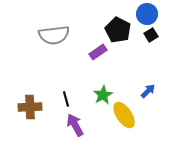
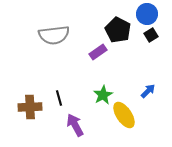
black line: moved 7 px left, 1 px up
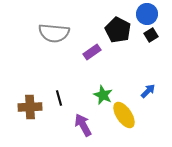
gray semicircle: moved 2 px up; rotated 12 degrees clockwise
purple rectangle: moved 6 px left
green star: rotated 18 degrees counterclockwise
purple arrow: moved 8 px right
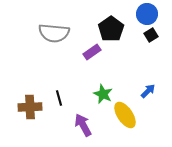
black pentagon: moved 7 px left, 1 px up; rotated 10 degrees clockwise
green star: moved 1 px up
yellow ellipse: moved 1 px right
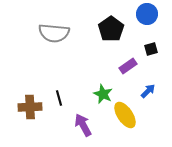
black square: moved 14 px down; rotated 16 degrees clockwise
purple rectangle: moved 36 px right, 14 px down
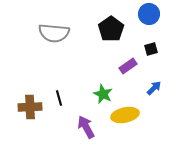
blue circle: moved 2 px right
blue arrow: moved 6 px right, 3 px up
yellow ellipse: rotated 68 degrees counterclockwise
purple arrow: moved 3 px right, 2 px down
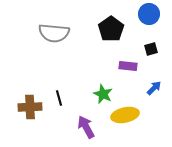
purple rectangle: rotated 42 degrees clockwise
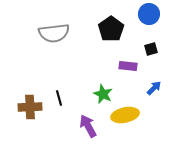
gray semicircle: rotated 12 degrees counterclockwise
purple arrow: moved 2 px right, 1 px up
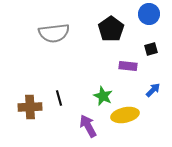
blue arrow: moved 1 px left, 2 px down
green star: moved 2 px down
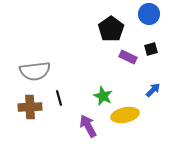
gray semicircle: moved 19 px left, 38 px down
purple rectangle: moved 9 px up; rotated 18 degrees clockwise
